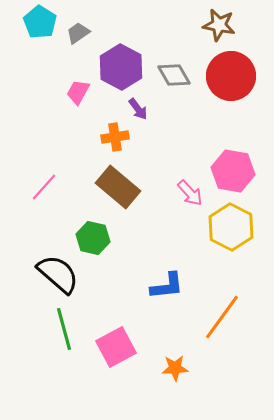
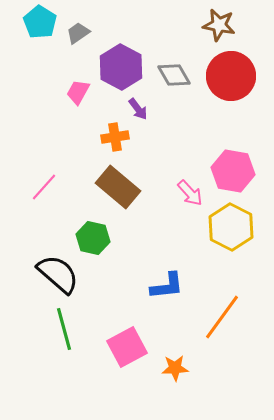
pink square: moved 11 px right
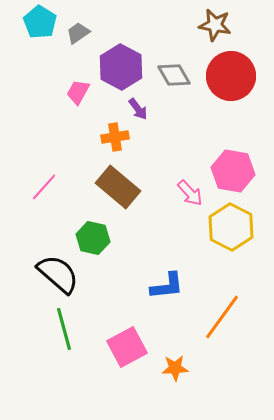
brown star: moved 4 px left
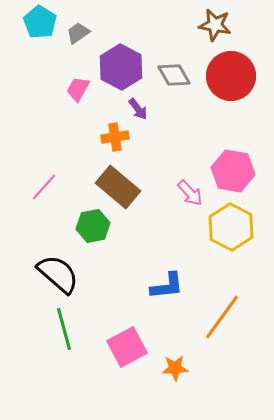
pink trapezoid: moved 3 px up
green hexagon: moved 12 px up; rotated 24 degrees counterclockwise
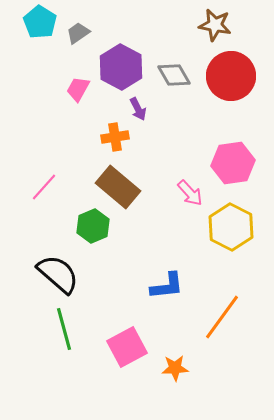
purple arrow: rotated 10 degrees clockwise
pink hexagon: moved 8 px up; rotated 18 degrees counterclockwise
green hexagon: rotated 12 degrees counterclockwise
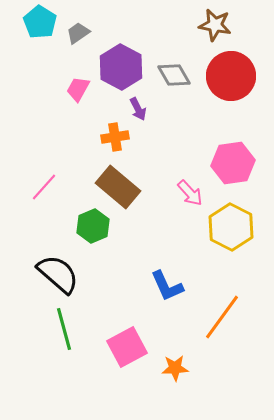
blue L-shape: rotated 72 degrees clockwise
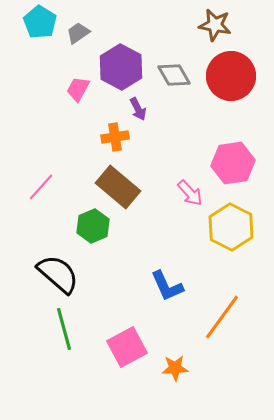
pink line: moved 3 px left
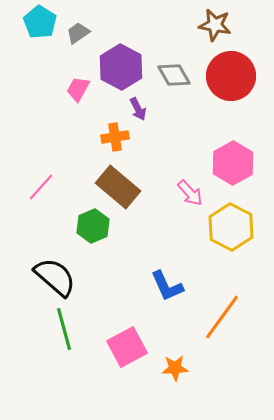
pink hexagon: rotated 21 degrees counterclockwise
black semicircle: moved 3 px left, 3 px down
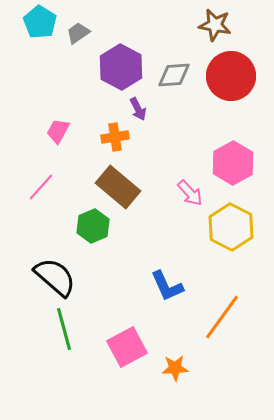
gray diamond: rotated 64 degrees counterclockwise
pink trapezoid: moved 20 px left, 42 px down
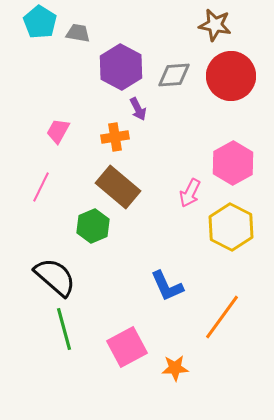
gray trapezoid: rotated 45 degrees clockwise
pink line: rotated 16 degrees counterclockwise
pink arrow: rotated 68 degrees clockwise
